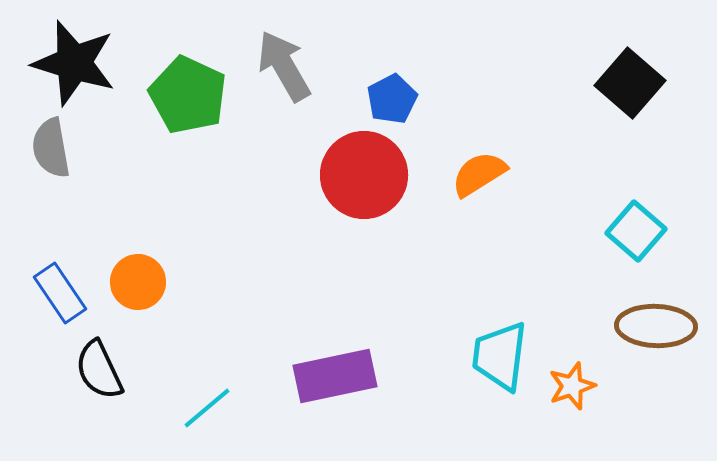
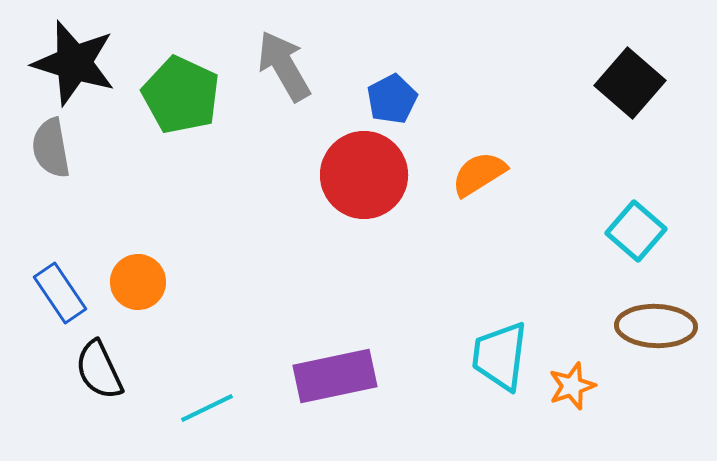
green pentagon: moved 7 px left
cyan line: rotated 14 degrees clockwise
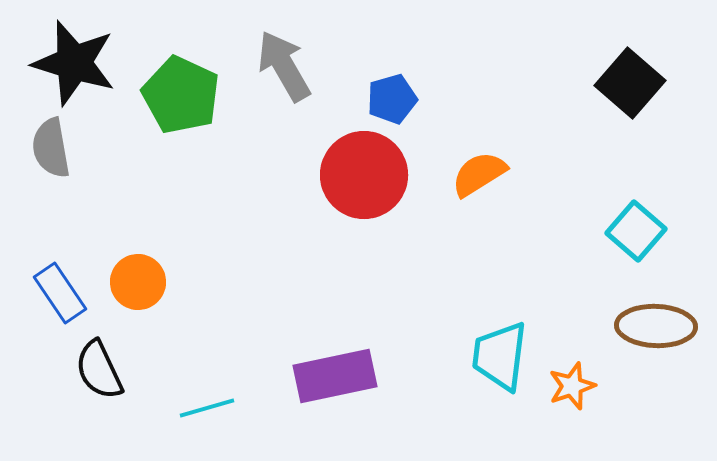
blue pentagon: rotated 12 degrees clockwise
cyan line: rotated 10 degrees clockwise
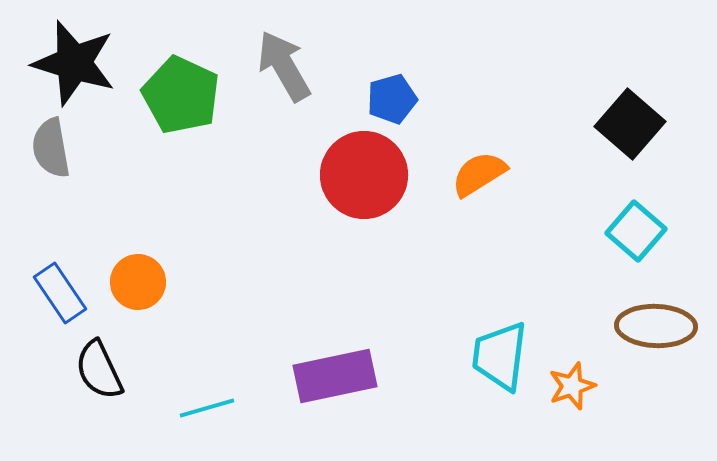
black square: moved 41 px down
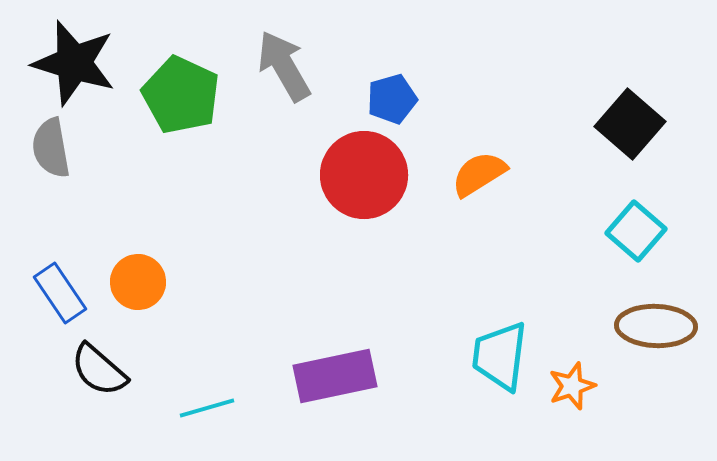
black semicircle: rotated 24 degrees counterclockwise
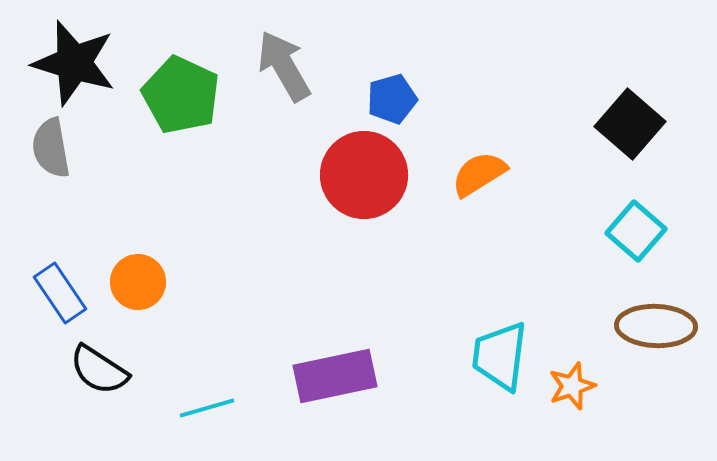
black semicircle: rotated 8 degrees counterclockwise
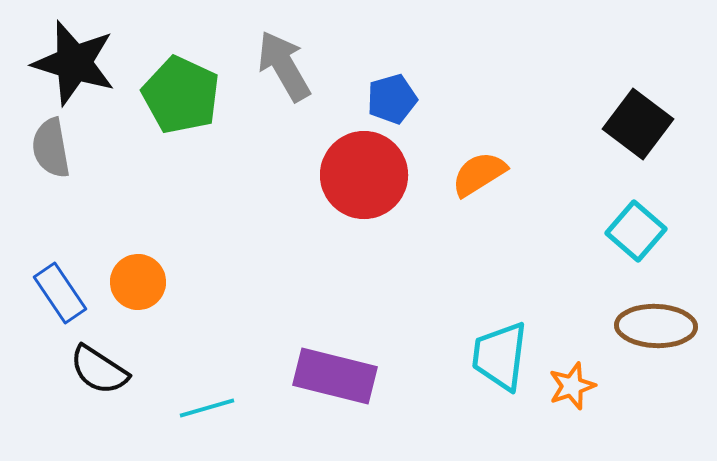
black square: moved 8 px right; rotated 4 degrees counterclockwise
purple rectangle: rotated 26 degrees clockwise
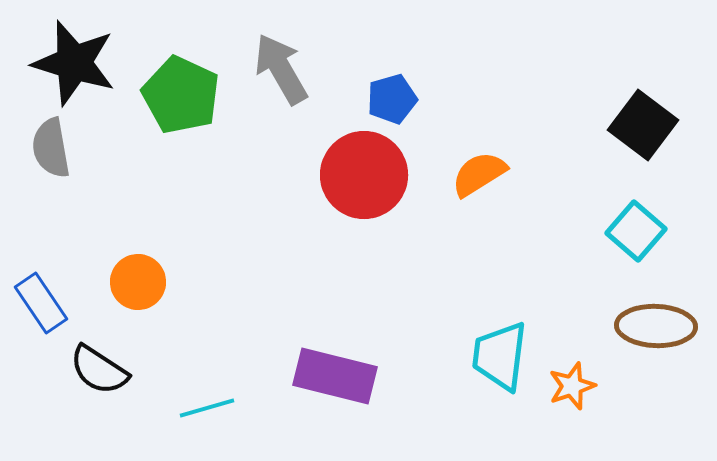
gray arrow: moved 3 px left, 3 px down
black square: moved 5 px right, 1 px down
blue rectangle: moved 19 px left, 10 px down
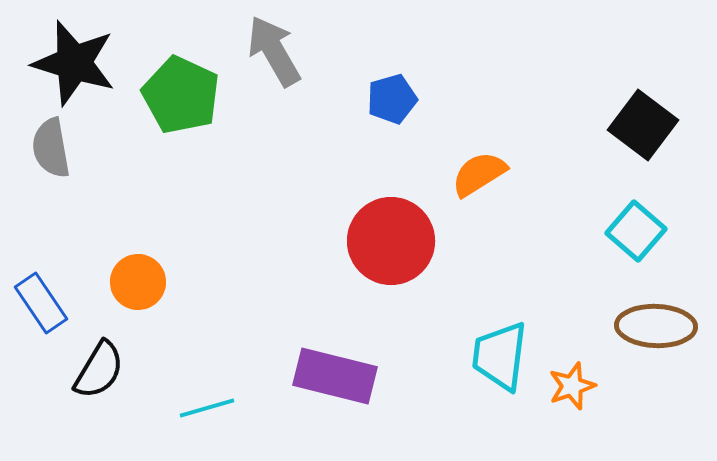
gray arrow: moved 7 px left, 18 px up
red circle: moved 27 px right, 66 px down
black semicircle: rotated 92 degrees counterclockwise
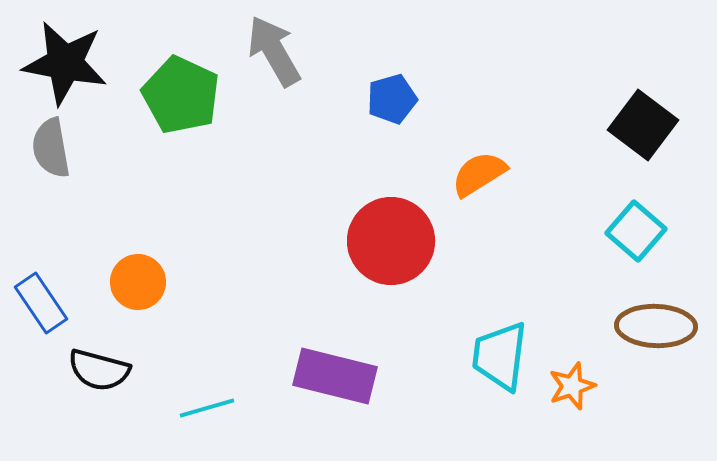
black star: moved 9 px left; rotated 6 degrees counterclockwise
black semicircle: rotated 74 degrees clockwise
